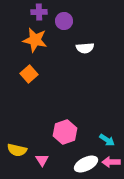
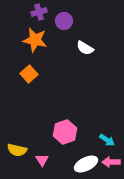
purple cross: rotated 14 degrees counterclockwise
white semicircle: rotated 36 degrees clockwise
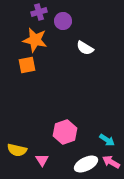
purple circle: moved 1 px left
orange square: moved 2 px left, 9 px up; rotated 30 degrees clockwise
pink arrow: rotated 30 degrees clockwise
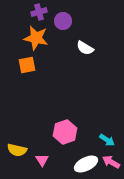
orange star: moved 1 px right, 2 px up
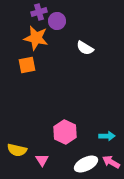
purple circle: moved 6 px left
pink hexagon: rotated 15 degrees counterclockwise
cyan arrow: moved 4 px up; rotated 35 degrees counterclockwise
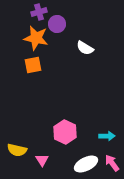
purple circle: moved 3 px down
orange square: moved 6 px right
pink arrow: moved 1 px right, 1 px down; rotated 24 degrees clockwise
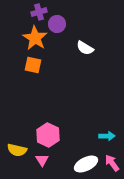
orange star: moved 1 px left; rotated 20 degrees clockwise
orange square: rotated 24 degrees clockwise
pink hexagon: moved 17 px left, 3 px down
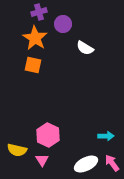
purple circle: moved 6 px right
cyan arrow: moved 1 px left
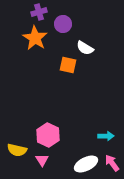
orange square: moved 35 px right
